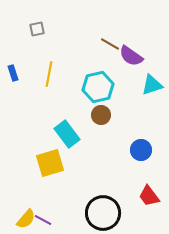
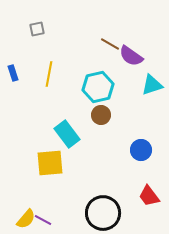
yellow square: rotated 12 degrees clockwise
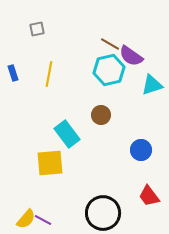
cyan hexagon: moved 11 px right, 17 px up
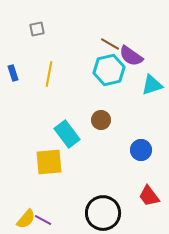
brown circle: moved 5 px down
yellow square: moved 1 px left, 1 px up
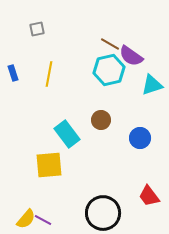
blue circle: moved 1 px left, 12 px up
yellow square: moved 3 px down
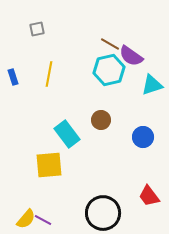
blue rectangle: moved 4 px down
blue circle: moved 3 px right, 1 px up
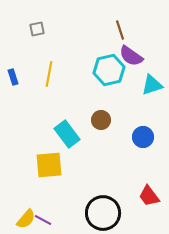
brown line: moved 10 px right, 14 px up; rotated 42 degrees clockwise
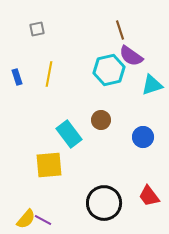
blue rectangle: moved 4 px right
cyan rectangle: moved 2 px right
black circle: moved 1 px right, 10 px up
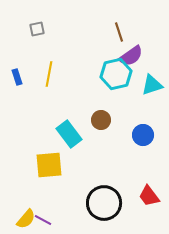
brown line: moved 1 px left, 2 px down
purple semicircle: rotated 70 degrees counterclockwise
cyan hexagon: moved 7 px right, 4 px down
blue circle: moved 2 px up
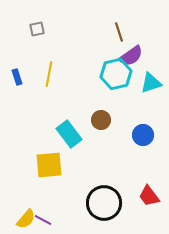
cyan triangle: moved 1 px left, 2 px up
